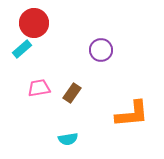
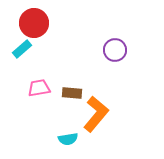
purple circle: moved 14 px right
brown rectangle: rotated 60 degrees clockwise
orange L-shape: moved 36 px left; rotated 45 degrees counterclockwise
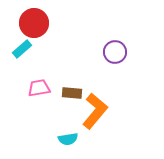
purple circle: moved 2 px down
orange L-shape: moved 1 px left, 3 px up
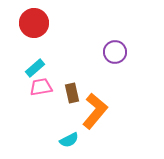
cyan rectangle: moved 13 px right, 19 px down
pink trapezoid: moved 2 px right, 1 px up
brown rectangle: rotated 72 degrees clockwise
cyan semicircle: moved 1 px right, 1 px down; rotated 18 degrees counterclockwise
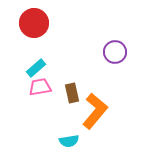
cyan rectangle: moved 1 px right
pink trapezoid: moved 1 px left
cyan semicircle: moved 1 px down; rotated 18 degrees clockwise
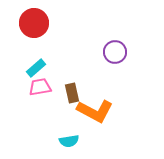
orange L-shape: rotated 78 degrees clockwise
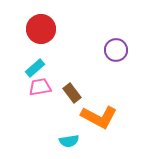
red circle: moved 7 px right, 6 px down
purple circle: moved 1 px right, 2 px up
cyan rectangle: moved 1 px left
brown rectangle: rotated 24 degrees counterclockwise
orange L-shape: moved 4 px right, 6 px down
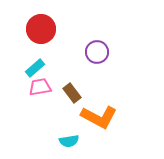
purple circle: moved 19 px left, 2 px down
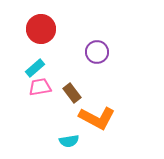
orange L-shape: moved 2 px left, 1 px down
